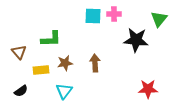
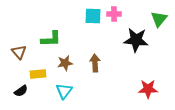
yellow rectangle: moved 3 px left, 4 px down
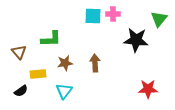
pink cross: moved 1 px left
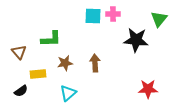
cyan triangle: moved 4 px right, 2 px down; rotated 12 degrees clockwise
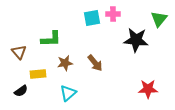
cyan square: moved 1 px left, 2 px down; rotated 12 degrees counterclockwise
brown arrow: rotated 144 degrees clockwise
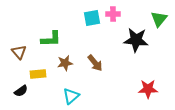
cyan triangle: moved 3 px right, 3 px down
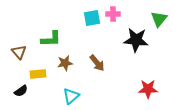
brown arrow: moved 2 px right
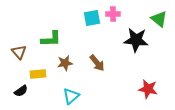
green triangle: rotated 30 degrees counterclockwise
red star: rotated 12 degrees clockwise
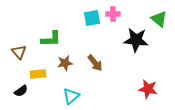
brown arrow: moved 2 px left
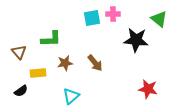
yellow rectangle: moved 1 px up
